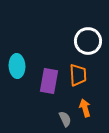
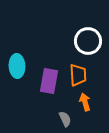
orange arrow: moved 6 px up
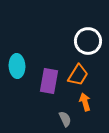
orange trapezoid: rotated 35 degrees clockwise
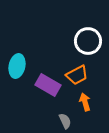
cyan ellipse: rotated 15 degrees clockwise
orange trapezoid: moved 1 px left; rotated 30 degrees clockwise
purple rectangle: moved 1 px left, 4 px down; rotated 70 degrees counterclockwise
gray semicircle: moved 2 px down
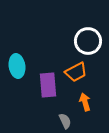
cyan ellipse: rotated 20 degrees counterclockwise
orange trapezoid: moved 1 px left, 3 px up
purple rectangle: rotated 55 degrees clockwise
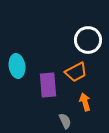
white circle: moved 1 px up
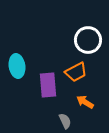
orange arrow: rotated 42 degrees counterclockwise
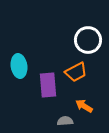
cyan ellipse: moved 2 px right
orange arrow: moved 1 px left, 4 px down
gray semicircle: rotated 70 degrees counterclockwise
